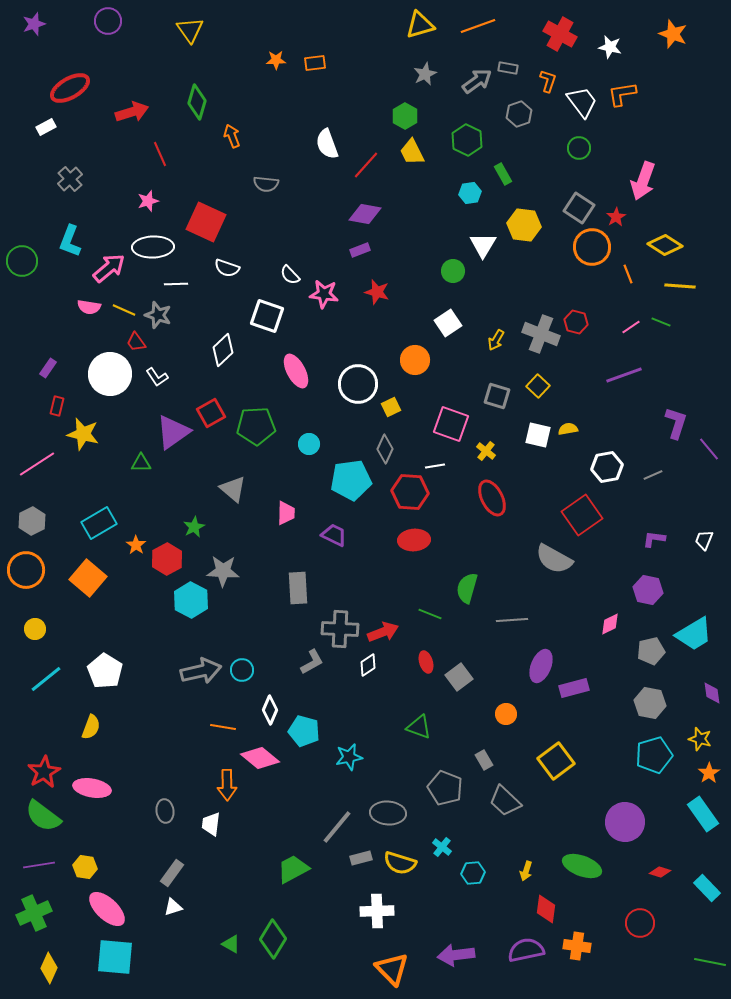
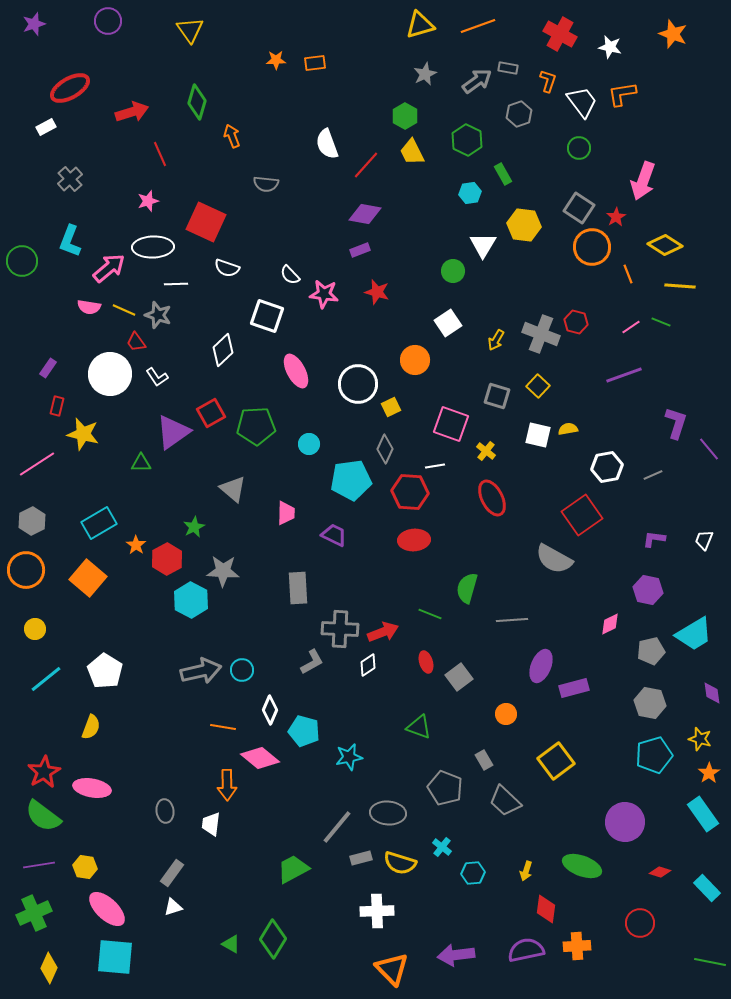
orange cross at (577, 946): rotated 12 degrees counterclockwise
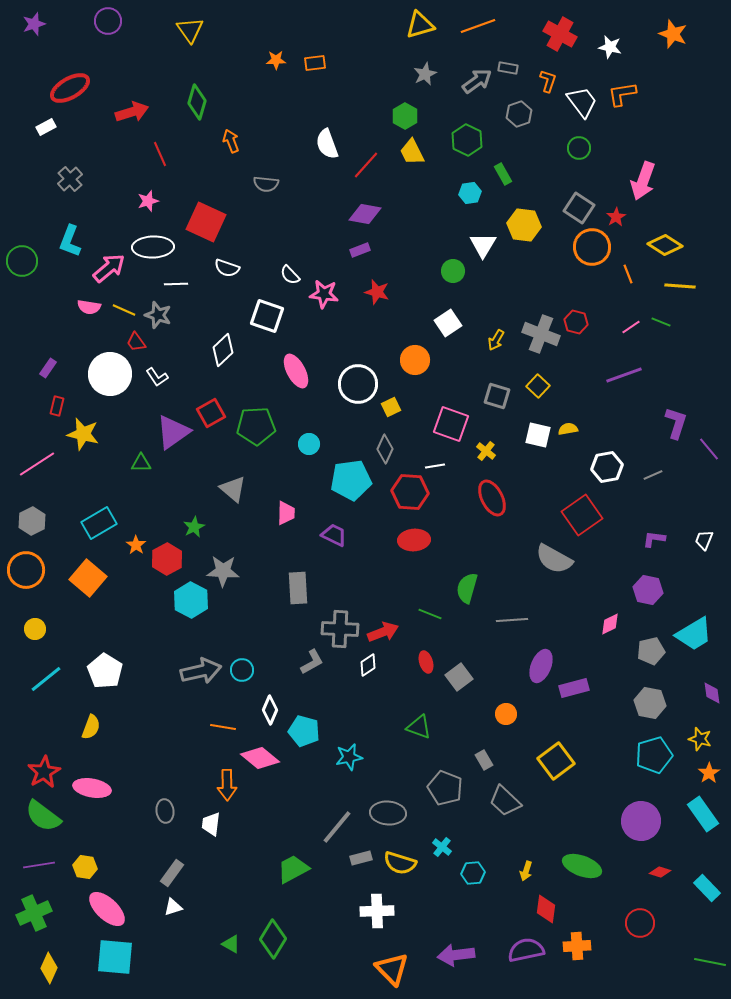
orange arrow at (232, 136): moved 1 px left, 5 px down
purple circle at (625, 822): moved 16 px right, 1 px up
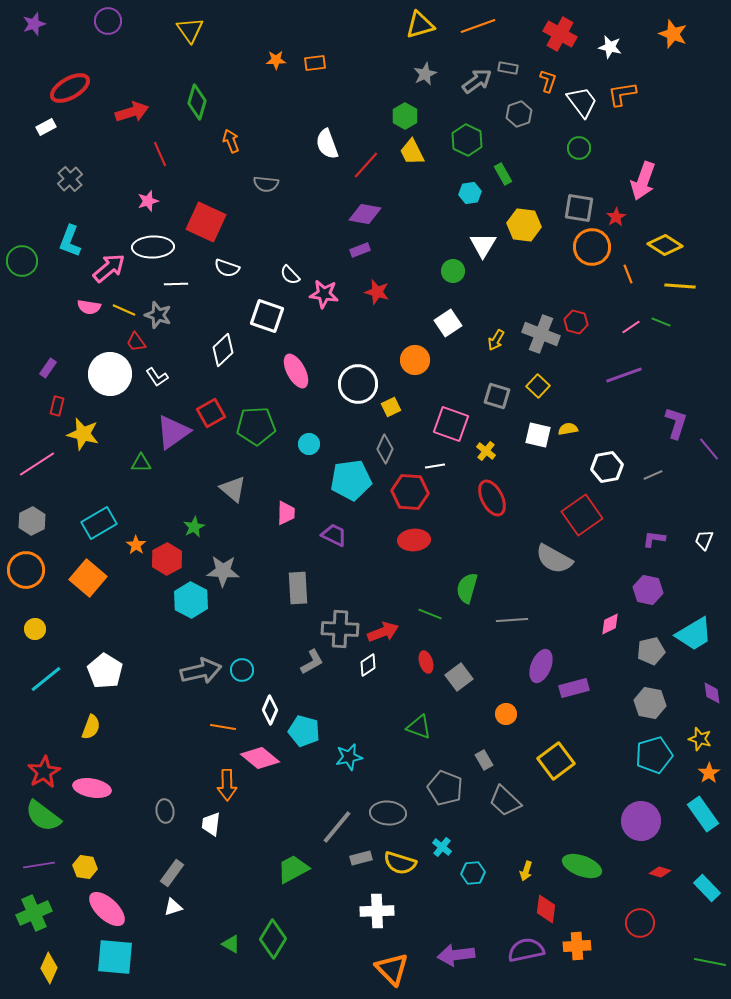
gray square at (579, 208): rotated 24 degrees counterclockwise
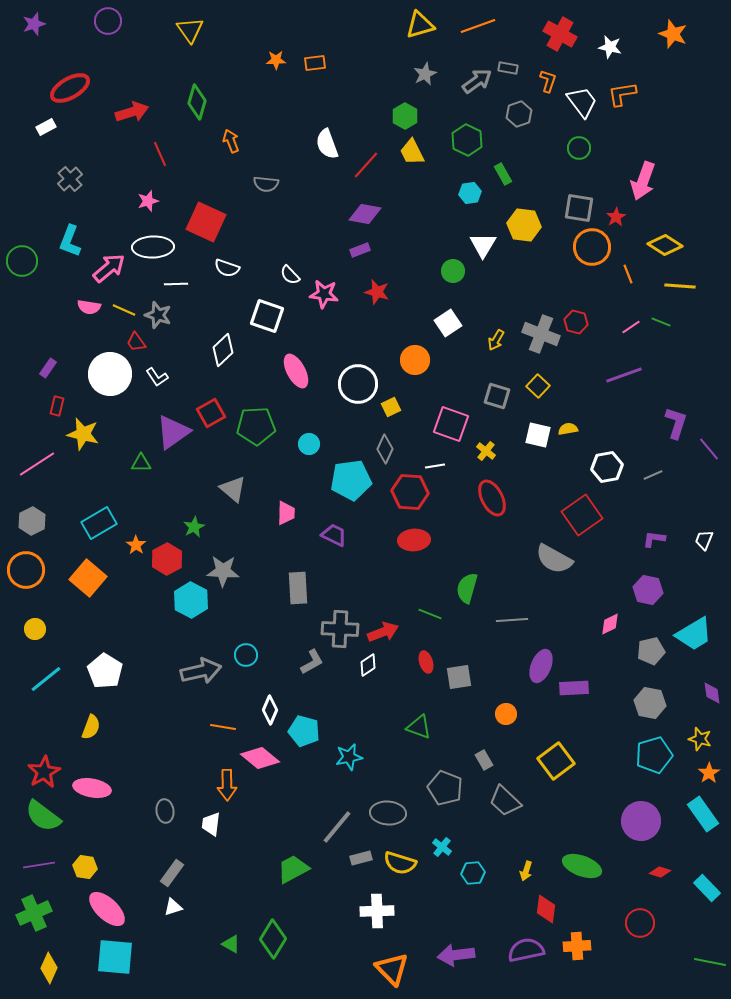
cyan circle at (242, 670): moved 4 px right, 15 px up
gray square at (459, 677): rotated 28 degrees clockwise
purple rectangle at (574, 688): rotated 12 degrees clockwise
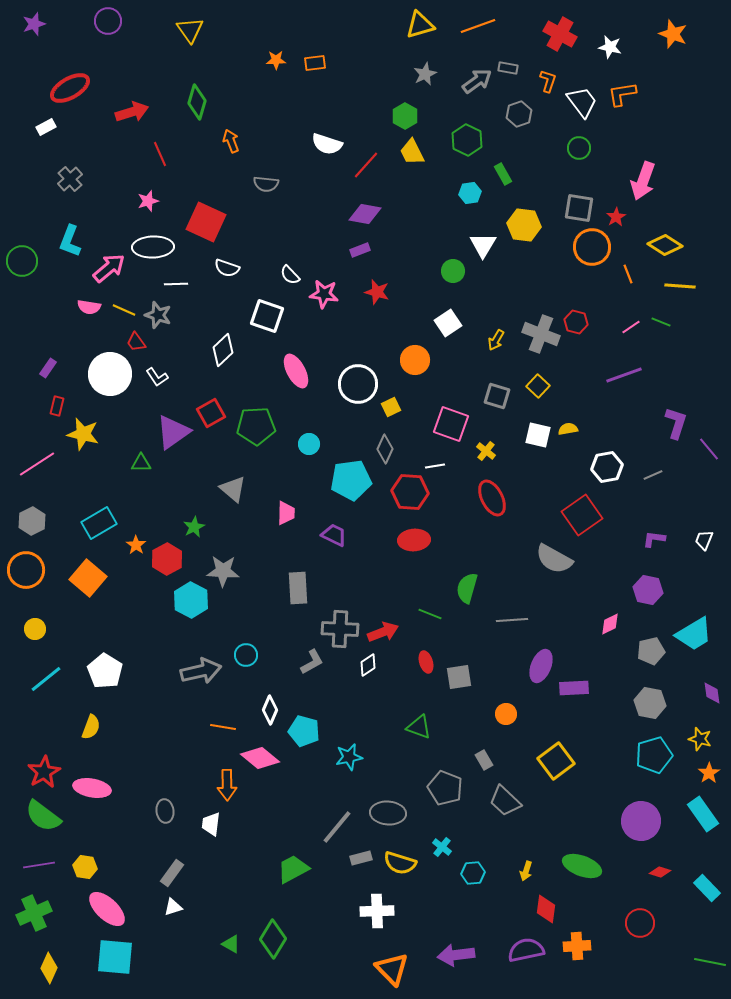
white semicircle at (327, 144): rotated 52 degrees counterclockwise
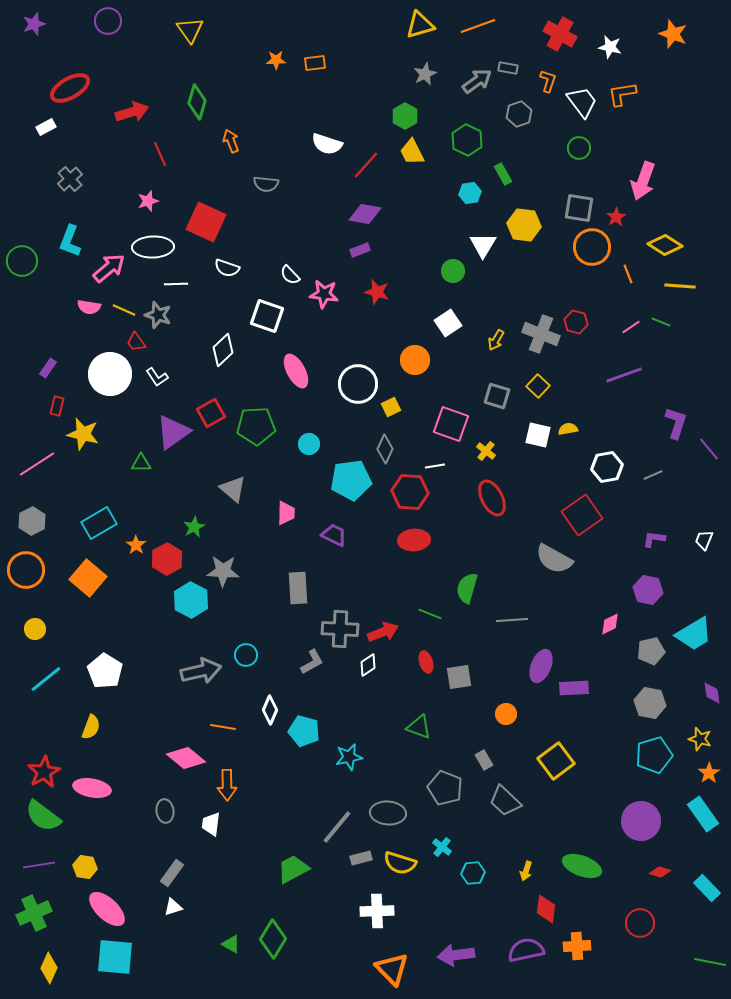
pink diamond at (260, 758): moved 74 px left
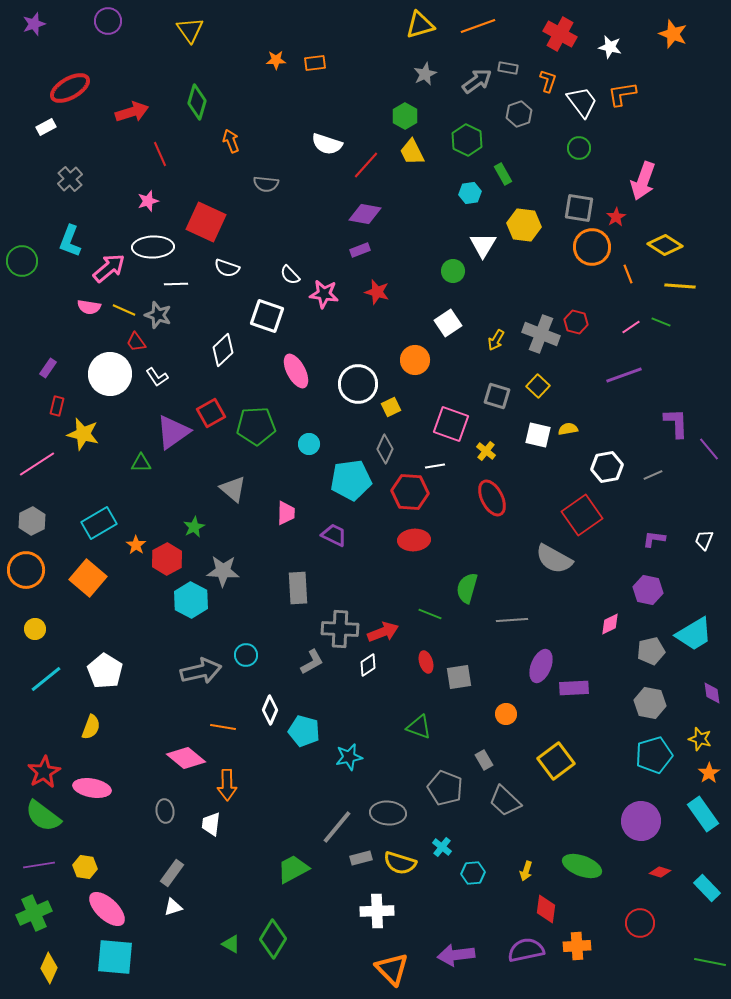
purple L-shape at (676, 423): rotated 20 degrees counterclockwise
